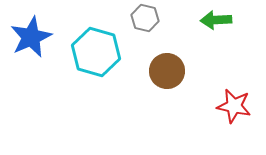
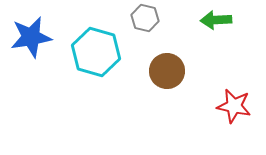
blue star: rotated 15 degrees clockwise
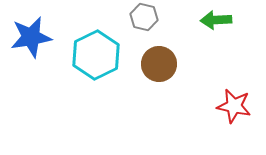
gray hexagon: moved 1 px left, 1 px up
cyan hexagon: moved 3 px down; rotated 18 degrees clockwise
brown circle: moved 8 px left, 7 px up
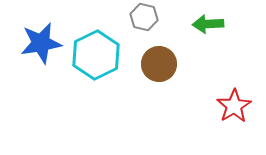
green arrow: moved 8 px left, 4 px down
blue star: moved 10 px right, 6 px down
red star: rotated 28 degrees clockwise
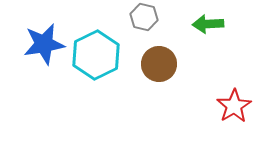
blue star: moved 3 px right, 1 px down
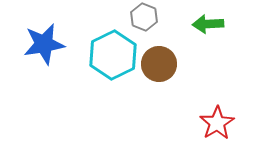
gray hexagon: rotated 8 degrees clockwise
cyan hexagon: moved 17 px right
red star: moved 17 px left, 17 px down
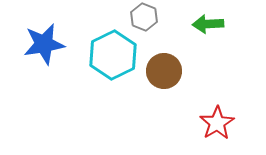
brown circle: moved 5 px right, 7 px down
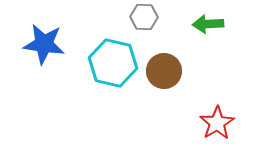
gray hexagon: rotated 20 degrees counterclockwise
blue star: rotated 18 degrees clockwise
cyan hexagon: moved 8 px down; rotated 21 degrees counterclockwise
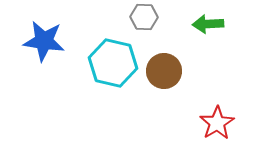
blue star: moved 3 px up
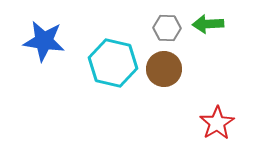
gray hexagon: moved 23 px right, 11 px down
brown circle: moved 2 px up
